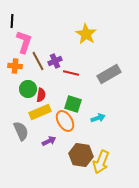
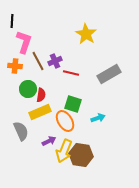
yellow arrow: moved 37 px left, 11 px up
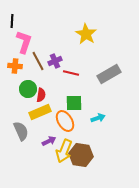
green square: moved 1 px right, 1 px up; rotated 18 degrees counterclockwise
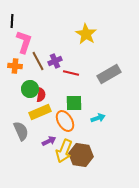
green circle: moved 2 px right
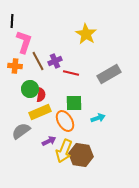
gray semicircle: rotated 102 degrees counterclockwise
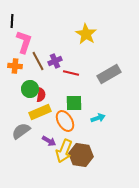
purple arrow: rotated 56 degrees clockwise
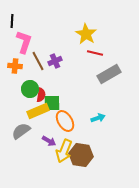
red line: moved 24 px right, 20 px up
green square: moved 22 px left
yellow rectangle: moved 2 px left, 1 px up
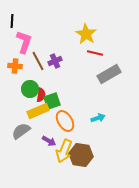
green square: moved 2 px up; rotated 18 degrees counterclockwise
